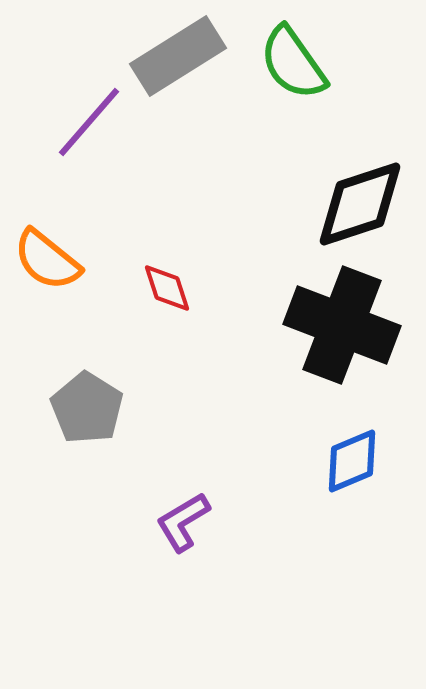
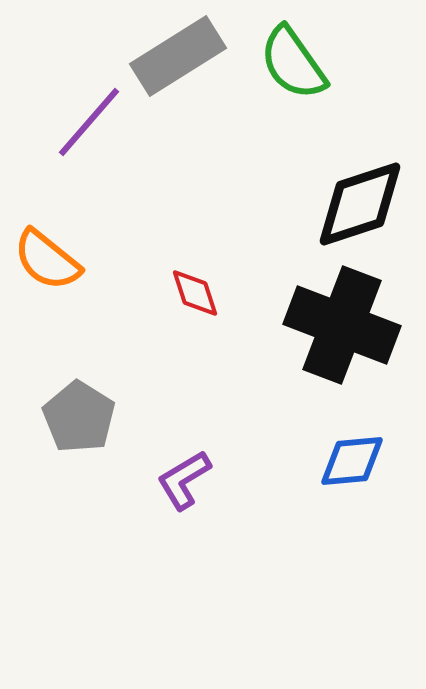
red diamond: moved 28 px right, 5 px down
gray pentagon: moved 8 px left, 9 px down
blue diamond: rotated 18 degrees clockwise
purple L-shape: moved 1 px right, 42 px up
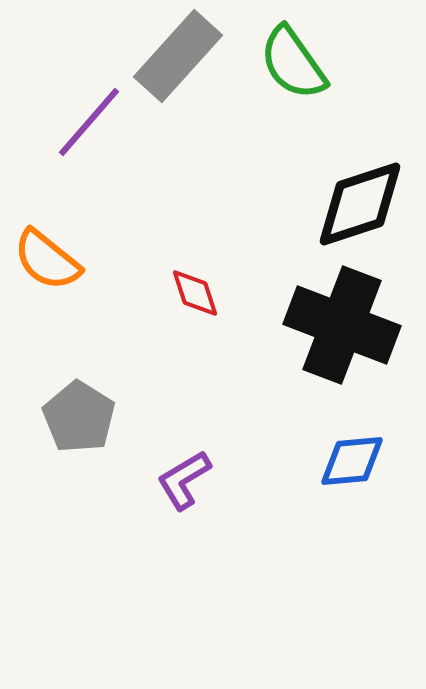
gray rectangle: rotated 16 degrees counterclockwise
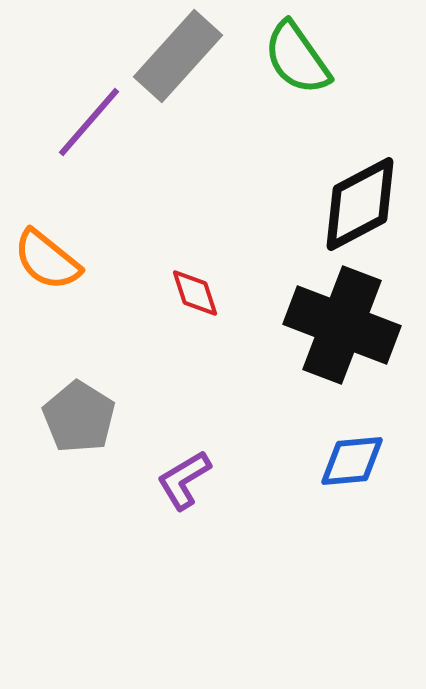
green semicircle: moved 4 px right, 5 px up
black diamond: rotated 10 degrees counterclockwise
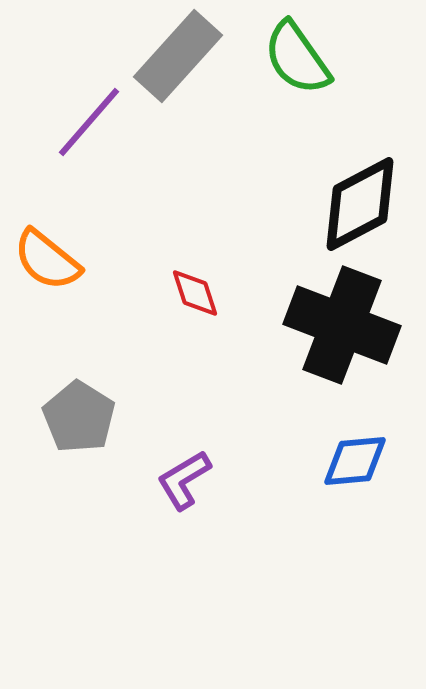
blue diamond: moved 3 px right
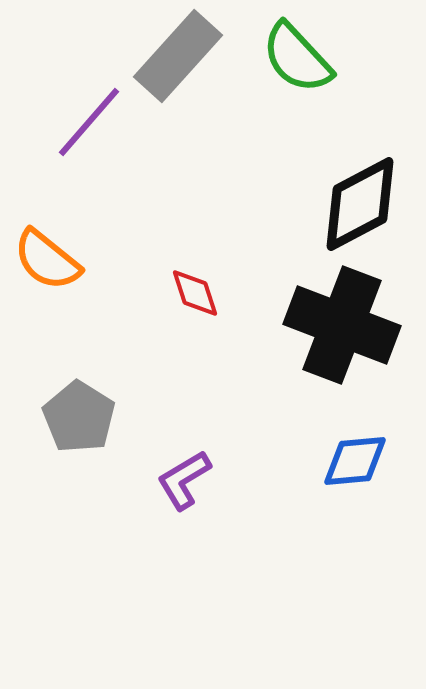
green semicircle: rotated 8 degrees counterclockwise
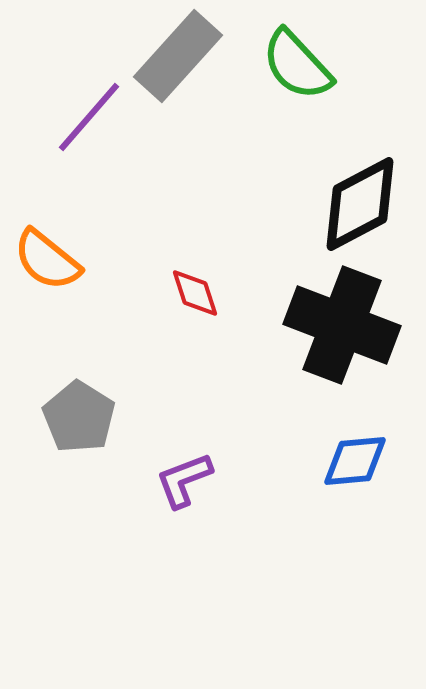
green semicircle: moved 7 px down
purple line: moved 5 px up
purple L-shape: rotated 10 degrees clockwise
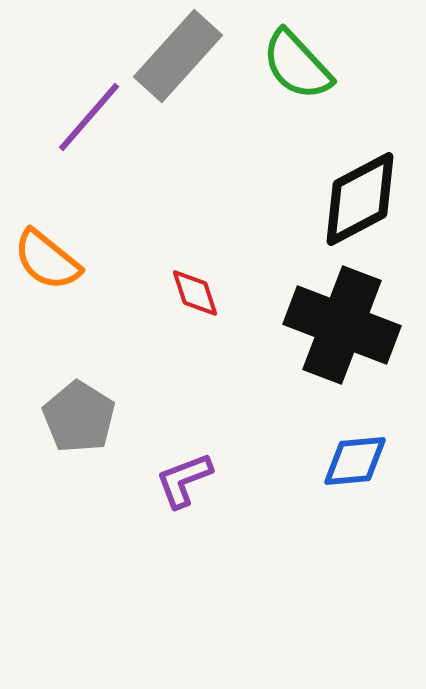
black diamond: moved 5 px up
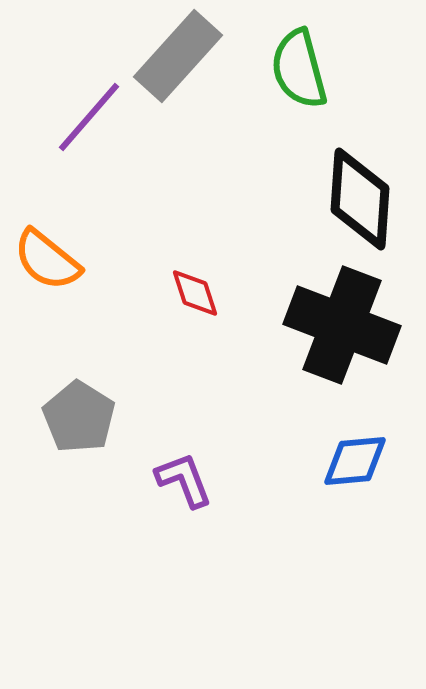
green semicircle: moved 2 px right, 4 px down; rotated 28 degrees clockwise
black diamond: rotated 58 degrees counterclockwise
purple L-shape: rotated 90 degrees clockwise
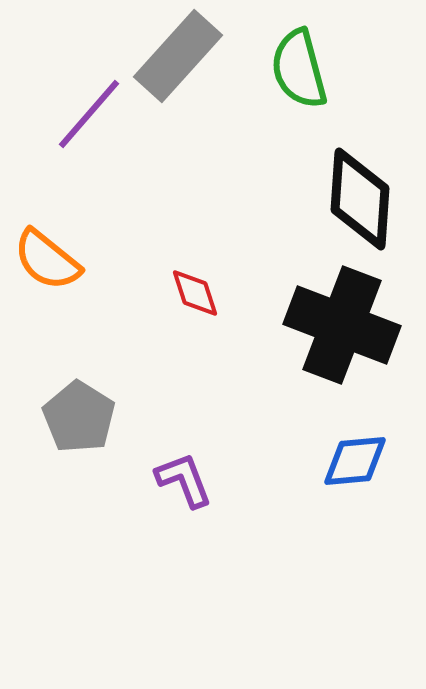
purple line: moved 3 px up
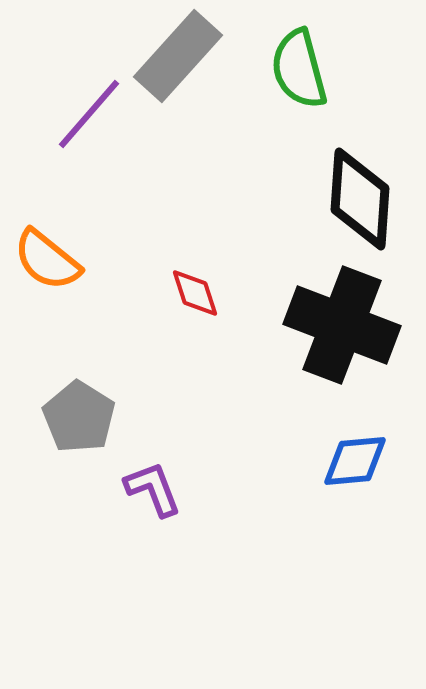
purple L-shape: moved 31 px left, 9 px down
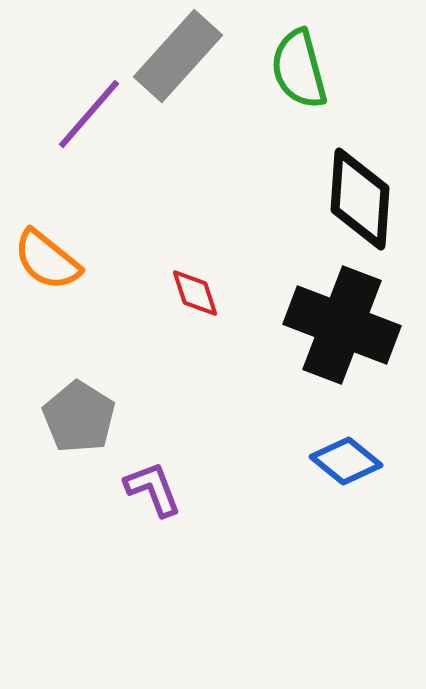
blue diamond: moved 9 px left; rotated 44 degrees clockwise
